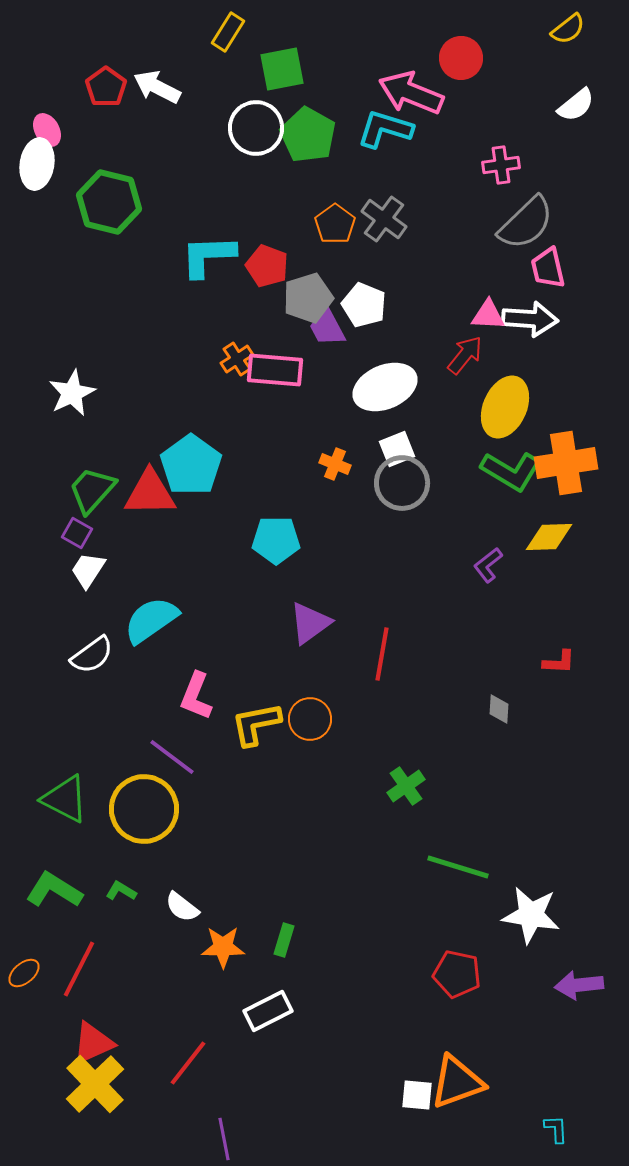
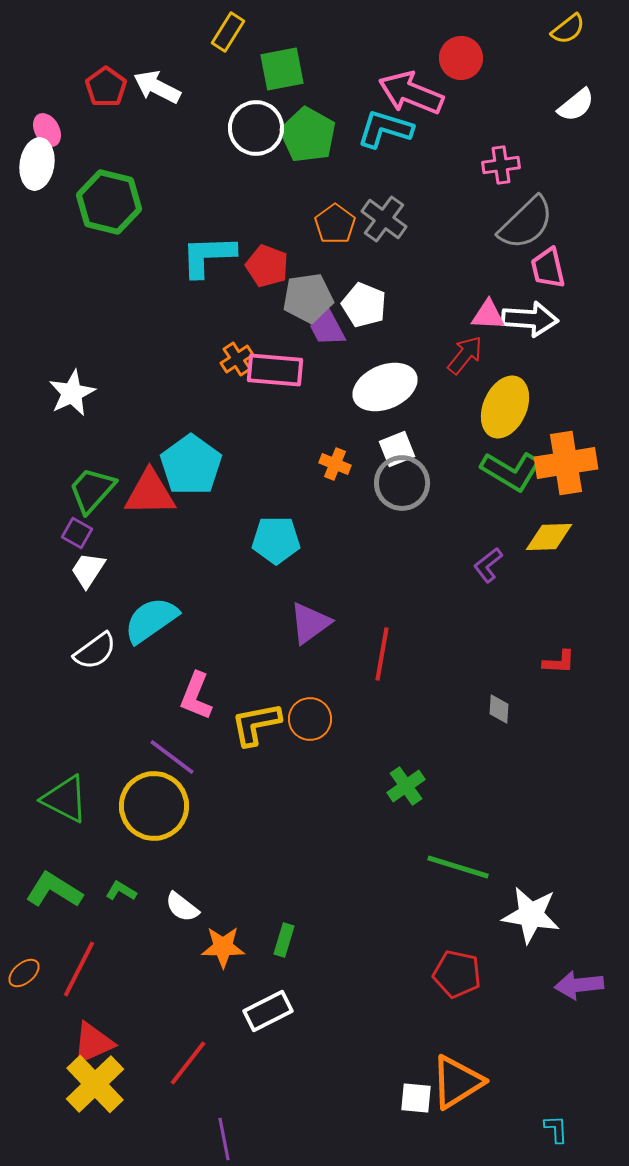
gray pentagon at (308, 298): rotated 9 degrees clockwise
white semicircle at (92, 655): moved 3 px right, 4 px up
yellow circle at (144, 809): moved 10 px right, 3 px up
orange triangle at (457, 1082): rotated 12 degrees counterclockwise
white square at (417, 1095): moved 1 px left, 3 px down
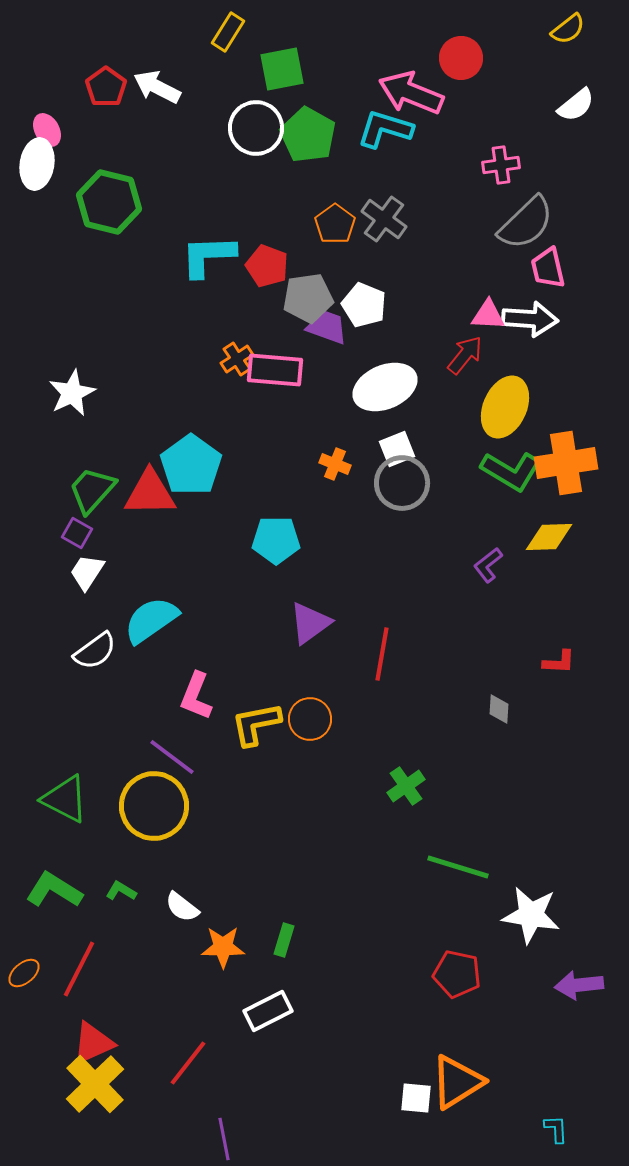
purple trapezoid at (327, 327): rotated 138 degrees clockwise
white trapezoid at (88, 570): moved 1 px left, 2 px down
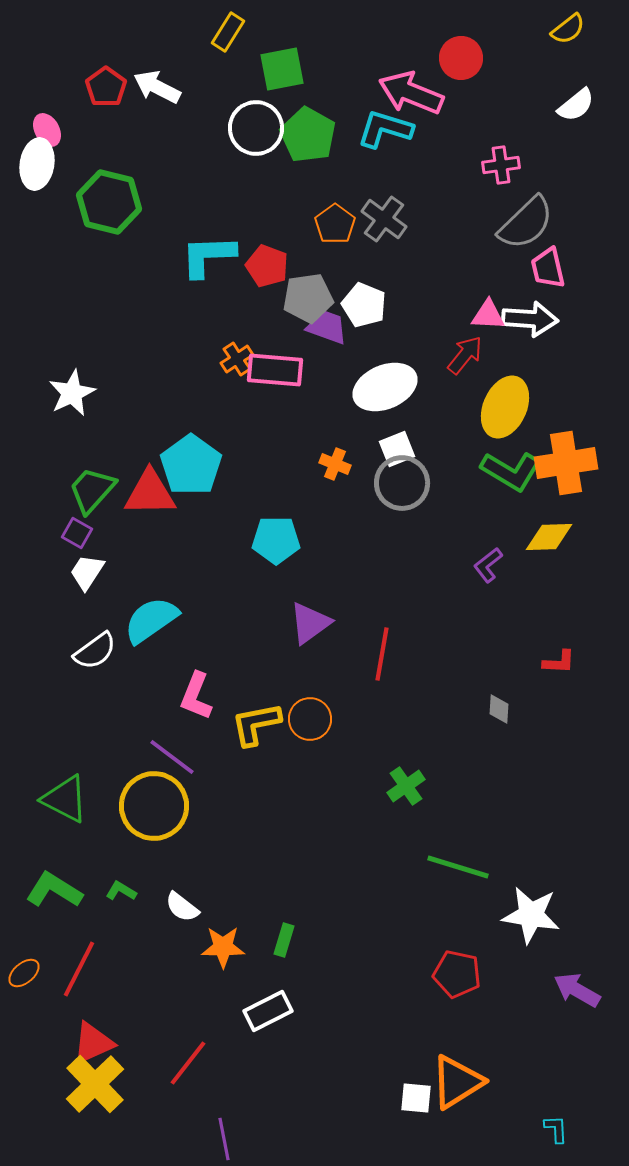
purple arrow at (579, 985): moved 2 px left, 5 px down; rotated 36 degrees clockwise
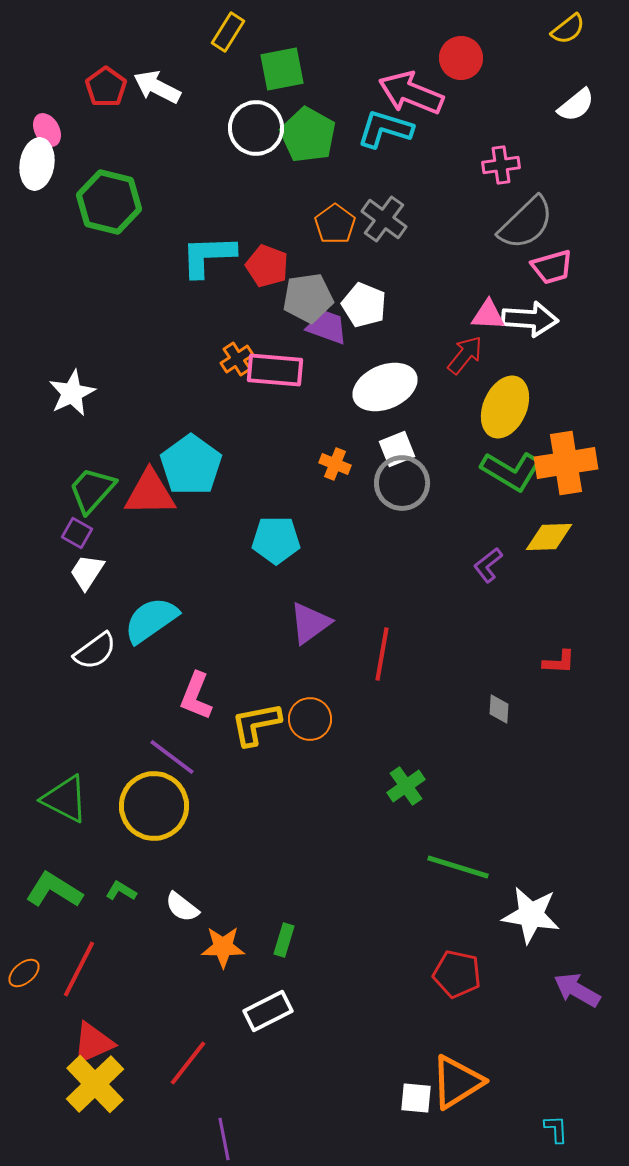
pink trapezoid at (548, 268): moved 4 px right, 1 px up; rotated 93 degrees counterclockwise
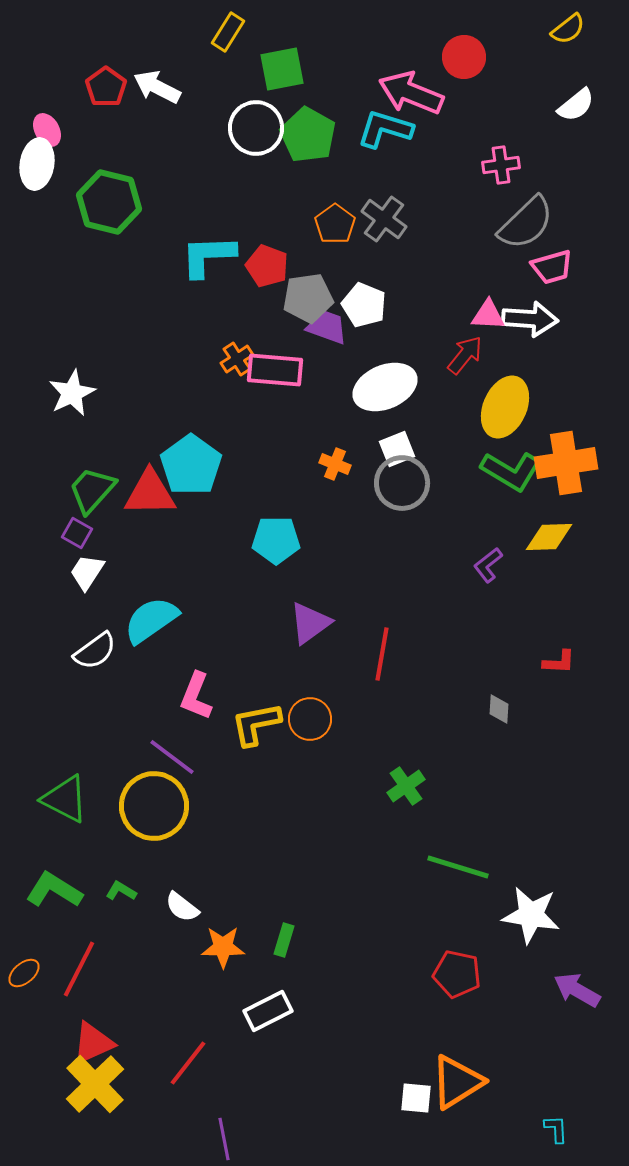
red circle at (461, 58): moved 3 px right, 1 px up
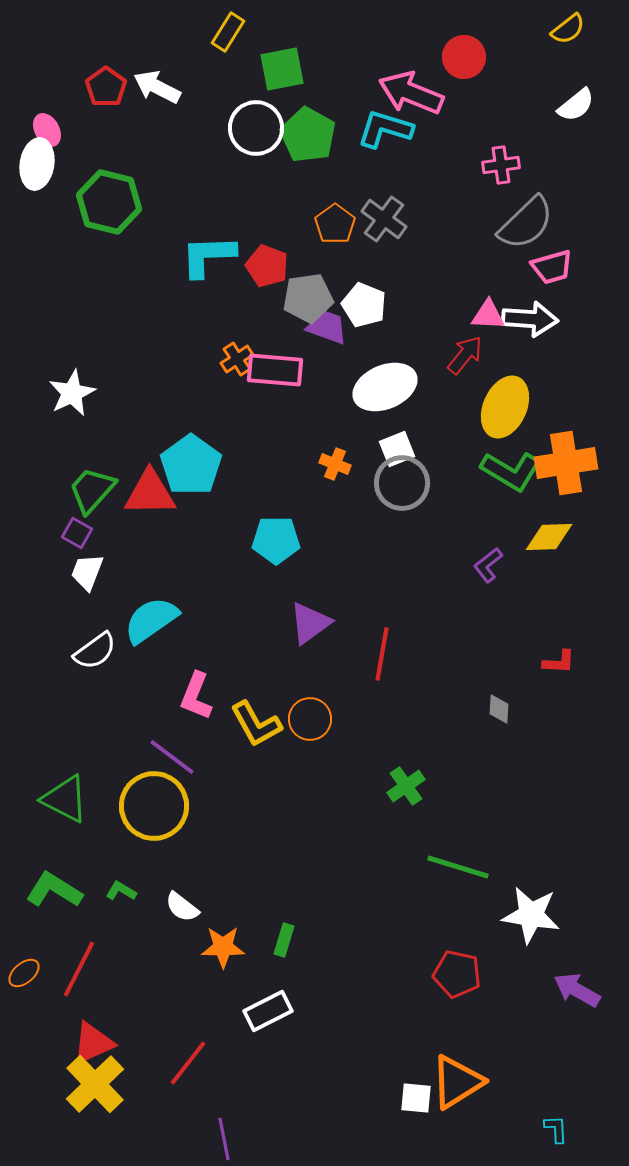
white trapezoid at (87, 572): rotated 12 degrees counterclockwise
yellow L-shape at (256, 724): rotated 108 degrees counterclockwise
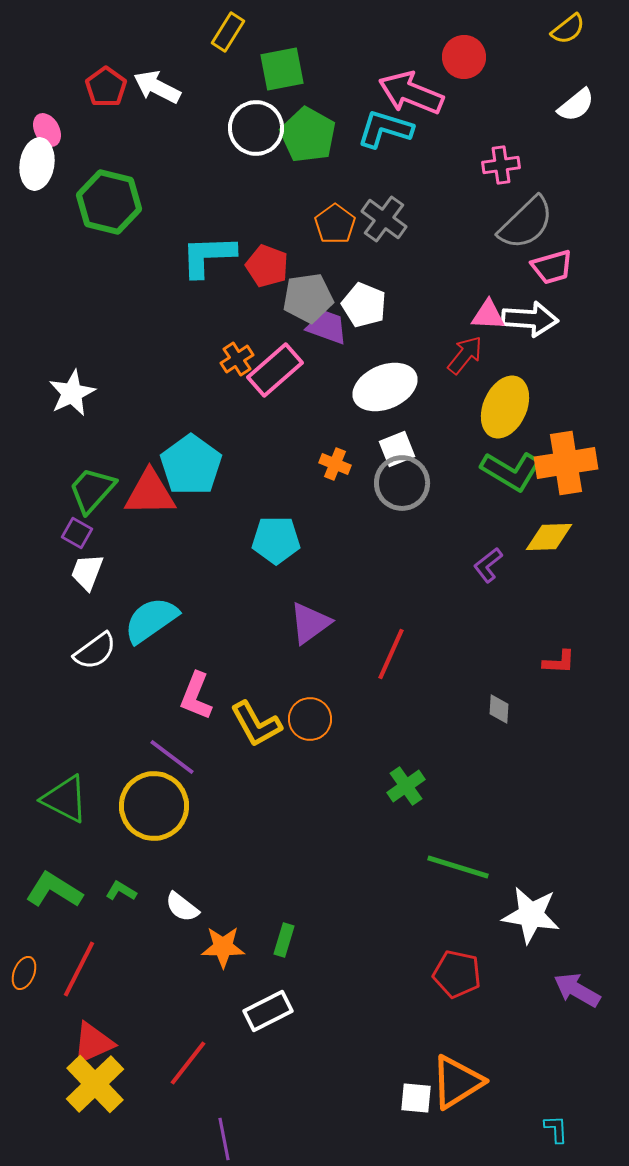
pink rectangle at (275, 370): rotated 46 degrees counterclockwise
red line at (382, 654): moved 9 px right; rotated 14 degrees clockwise
orange ellipse at (24, 973): rotated 28 degrees counterclockwise
